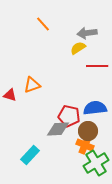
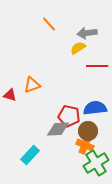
orange line: moved 6 px right
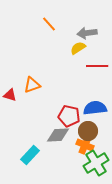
gray diamond: moved 6 px down
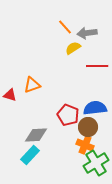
orange line: moved 16 px right, 3 px down
yellow semicircle: moved 5 px left
red pentagon: moved 1 px left, 1 px up; rotated 10 degrees clockwise
brown circle: moved 4 px up
gray diamond: moved 22 px left
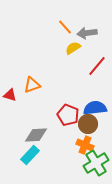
red line: rotated 50 degrees counterclockwise
brown circle: moved 3 px up
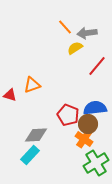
yellow semicircle: moved 2 px right
orange cross: moved 1 px left, 6 px up; rotated 12 degrees clockwise
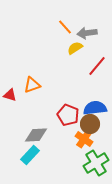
brown circle: moved 2 px right
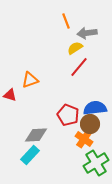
orange line: moved 1 px right, 6 px up; rotated 21 degrees clockwise
red line: moved 18 px left, 1 px down
orange triangle: moved 2 px left, 5 px up
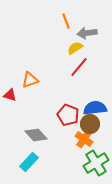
gray diamond: rotated 50 degrees clockwise
cyan rectangle: moved 1 px left, 7 px down
